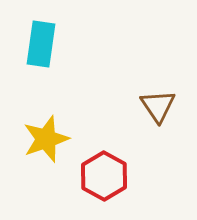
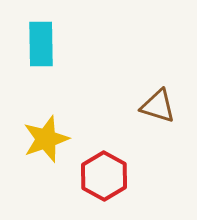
cyan rectangle: rotated 9 degrees counterclockwise
brown triangle: rotated 39 degrees counterclockwise
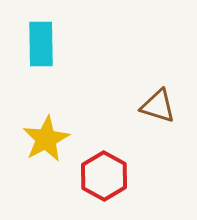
yellow star: rotated 9 degrees counterclockwise
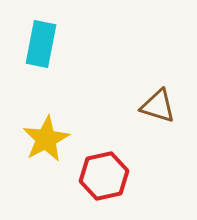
cyan rectangle: rotated 12 degrees clockwise
red hexagon: rotated 18 degrees clockwise
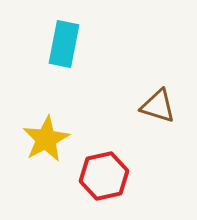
cyan rectangle: moved 23 px right
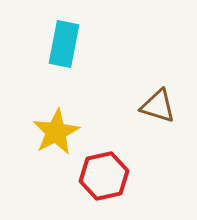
yellow star: moved 10 px right, 7 px up
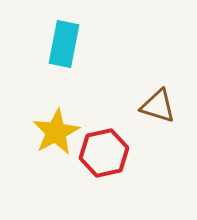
red hexagon: moved 23 px up
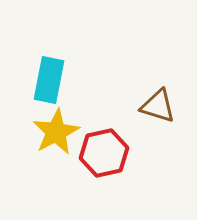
cyan rectangle: moved 15 px left, 36 px down
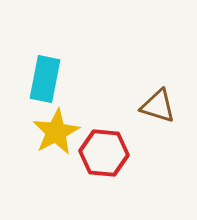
cyan rectangle: moved 4 px left, 1 px up
red hexagon: rotated 18 degrees clockwise
